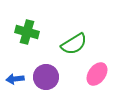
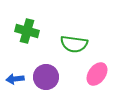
green cross: moved 1 px up
green semicircle: rotated 40 degrees clockwise
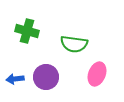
pink ellipse: rotated 15 degrees counterclockwise
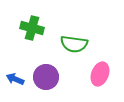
green cross: moved 5 px right, 3 px up
pink ellipse: moved 3 px right
blue arrow: rotated 30 degrees clockwise
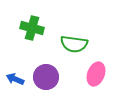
pink ellipse: moved 4 px left
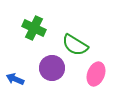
green cross: moved 2 px right; rotated 10 degrees clockwise
green semicircle: moved 1 px right, 1 px down; rotated 24 degrees clockwise
purple circle: moved 6 px right, 9 px up
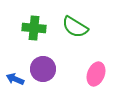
green cross: rotated 20 degrees counterclockwise
green semicircle: moved 18 px up
purple circle: moved 9 px left, 1 px down
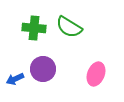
green semicircle: moved 6 px left
blue arrow: rotated 48 degrees counterclockwise
